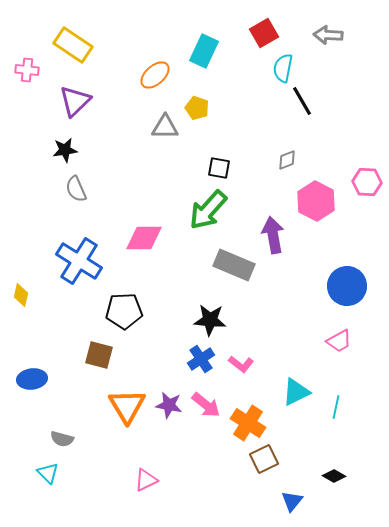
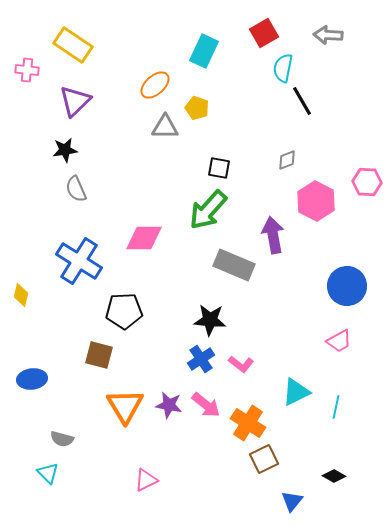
orange ellipse at (155, 75): moved 10 px down
orange triangle at (127, 406): moved 2 px left
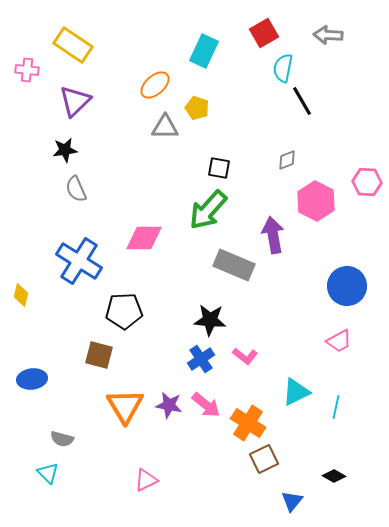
pink L-shape at (241, 364): moved 4 px right, 8 px up
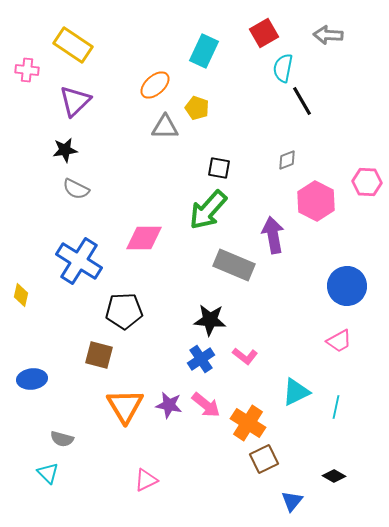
gray semicircle at (76, 189): rotated 40 degrees counterclockwise
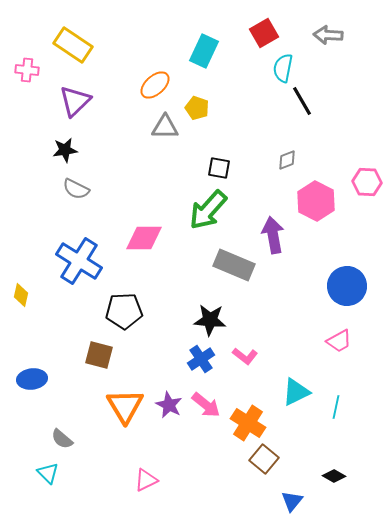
purple star at (169, 405): rotated 16 degrees clockwise
gray semicircle at (62, 439): rotated 25 degrees clockwise
brown square at (264, 459): rotated 24 degrees counterclockwise
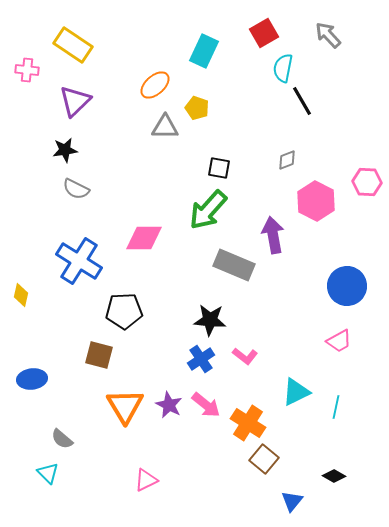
gray arrow at (328, 35): rotated 44 degrees clockwise
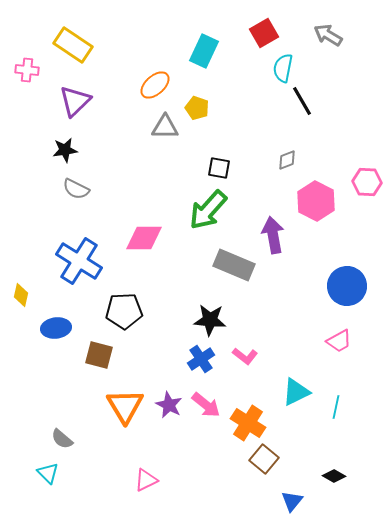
gray arrow at (328, 35): rotated 16 degrees counterclockwise
blue ellipse at (32, 379): moved 24 px right, 51 px up
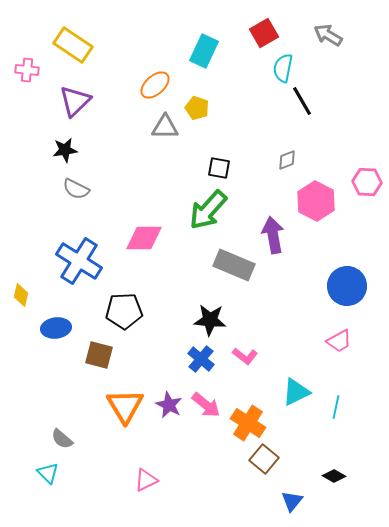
blue cross at (201, 359): rotated 16 degrees counterclockwise
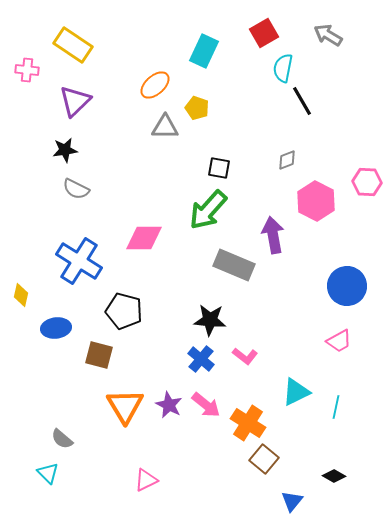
black pentagon at (124, 311): rotated 18 degrees clockwise
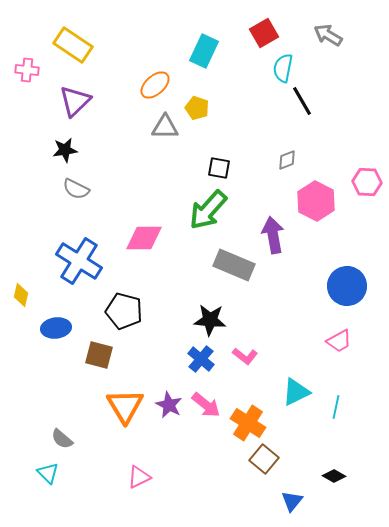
pink triangle at (146, 480): moved 7 px left, 3 px up
